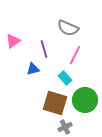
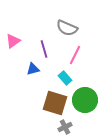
gray semicircle: moved 1 px left
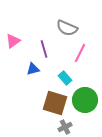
pink line: moved 5 px right, 2 px up
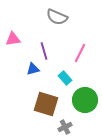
gray semicircle: moved 10 px left, 11 px up
pink triangle: moved 2 px up; rotated 28 degrees clockwise
purple line: moved 2 px down
brown square: moved 9 px left, 1 px down
